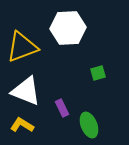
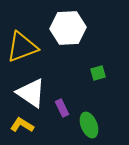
white triangle: moved 5 px right, 2 px down; rotated 12 degrees clockwise
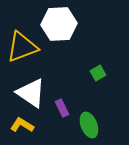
white hexagon: moved 9 px left, 4 px up
green square: rotated 14 degrees counterclockwise
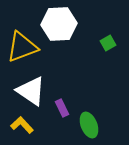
green square: moved 10 px right, 30 px up
white triangle: moved 2 px up
yellow L-shape: rotated 15 degrees clockwise
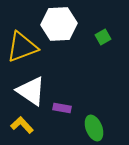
green square: moved 5 px left, 6 px up
purple rectangle: rotated 54 degrees counterclockwise
green ellipse: moved 5 px right, 3 px down
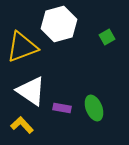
white hexagon: rotated 12 degrees counterclockwise
green square: moved 4 px right
green ellipse: moved 20 px up
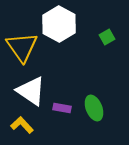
white hexagon: rotated 16 degrees counterclockwise
yellow triangle: rotated 44 degrees counterclockwise
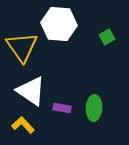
white hexagon: rotated 24 degrees counterclockwise
green ellipse: rotated 25 degrees clockwise
yellow L-shape: moved 1 px right
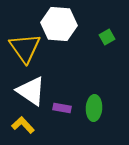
yellow triangle: moved 3 px right, 1 px down
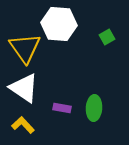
white triangle: moved 7 px left, 3 px up
